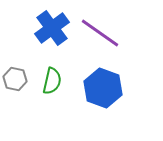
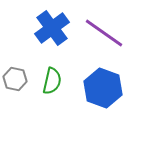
purple line: moved 4 px right
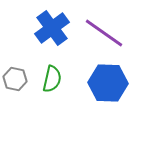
green semicircle: moved 2 px up
blue hexagon: moved 5 px right, 5 px up; rotated 18 degrees counterclockwise
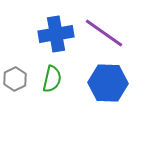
blue cross: moved 4 px right, 6 px down; rotated 28 degrees clockwise
gray hexagon: rotated 20 degrees clockwise
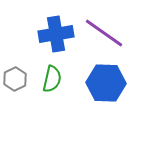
blue hexagon: moved 2 px left
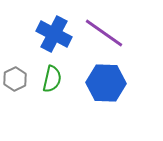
blue cross: moved 2 px left; rotated 36 degrees clockwise
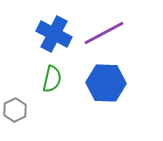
purple line: rotated 63 degrees counterclockwise
gray hexagon: moved 31 px down
